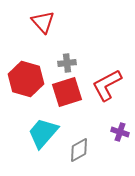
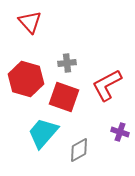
red triangle: moved 13 px left
red square: moved 3 px left, 5 px down; rotated 36 degrees clockwise
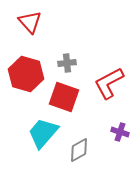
red hexagon: moved 5 px up
red L-shape: moved 2 px right, 2 px up
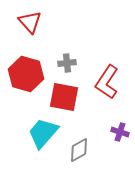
red L-shape: moved 2 px left, 1 px up; rotated 28 degrees counterclockwise
red square: rotated 8 degrees counterclockwise
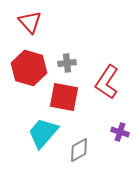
red hexagon: moved 3 px right, 6 px up
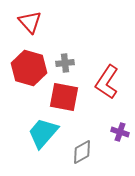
gray cross: moved 2 px left
gray diamond: moved 3 px right, 2 px down
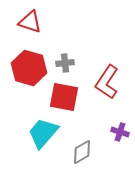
red triangle: rotated 30 degrees counterclockwise
